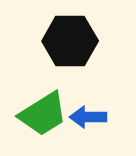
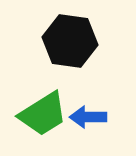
black hexagon: rotated 8 degrees clockwise
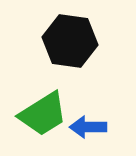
blue arrow: moved 10 px down
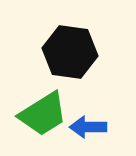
black hexagon: moved 11 px down
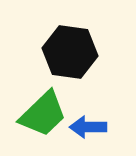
green trapezoid: rotated 12 degrees counterclockwise
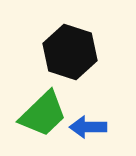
black hexagon: rotated 10 degrees clockwise
